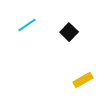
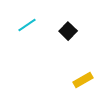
black square: moved 1 px left, 1 px up
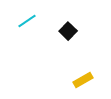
cyan line: moved 4 px up
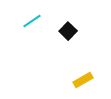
cyan line: moved 5 px right
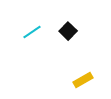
cyan line: moved 11 px down
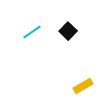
yellow rectangle: moved 6 px down
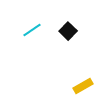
cyan line: moved 2 px up
